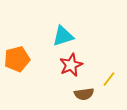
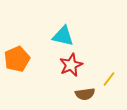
cyan triangle: rotated 30 degrees clockwise
orange pentagon: rotated 10 degrees counterclockwise
brown semicircle: moved 1 px right
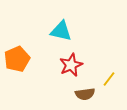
cyan triangle: moved 2 px left, 5 px up
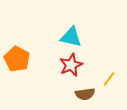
cyan triangle: moved 10 px right, 6 px down
orange pentagon: rotated 20 degrees counterclockwise
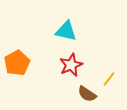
cyan triangle: moved 5 px left, 6 px up
orange pentagon: moved 4 px down; rotated 15 degrees clockwise
brown semicircle: moved 2 px right; rotated 42 degrees clockwise
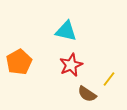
orange pentagon: moved 2 px right, 1 px up
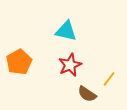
red star: moved 1 px left
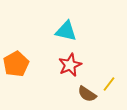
orange pentagon: moved 3 px left, 2 px down
yellow line: moved 5 px down
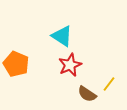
cyan triangle: moved 4 px left, 5 px down; rotated 20 degrees clockwise
orange pentagon: rotated 20 degrees counterclockwise
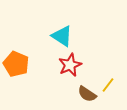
yellow line: moved 1 px left, 1 px down
